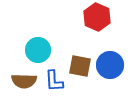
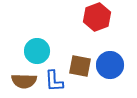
red hexagon: rotated 16 degrees clockwise
cyan circle: moved 1 px left, 1 px down
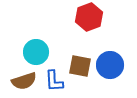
red hexagon: moved 8 px left
cyan circle: moved 1 px left, 1 px down
brown semicircle: rotated 20 degrees counterclockwise
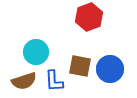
blue circle: moved 4 px down
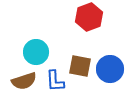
blue L-shape: moved 1 px right
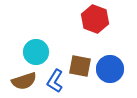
red hexagon: moved 6 px right, 2 px down; rotated 20 degrees counterclockwise
blue L-shape: rotated 35 degrees clockwise
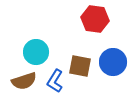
red hexagon: rotated 12 degrees counterclockwise
blue circle: moved 3 px right, 7 px up
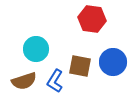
red hexagon: moved 3 px left
cyan circle: moved 3 px up
